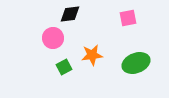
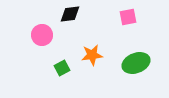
pink square: moved 1 px up
pink circle: moved 11 px left, 3 px up
green square: moved 2 px left, 1 px down
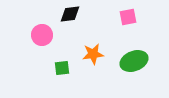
orange star: moved 1 px right, 1 px up
green ellipse: moved 2 px left, 2 px up
green square: rotated 21 degrees clockwise
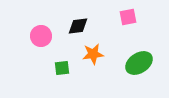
black diamond: moved 8 px right, 12 px down
pink circle: moved 1 px left, 1 px down
green ellipse: moved 5 px right, 2 px down; rotated 12 degrees counterclockwise
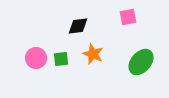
pink circle: moved 5 px left, 22 px down
orange star: rotated 30 degrees clockwise
green ellipse: moved 2 px right, 1 px up; rotated 16 degrees counterclockwise
green square: moved 1 px left, 9 px up
